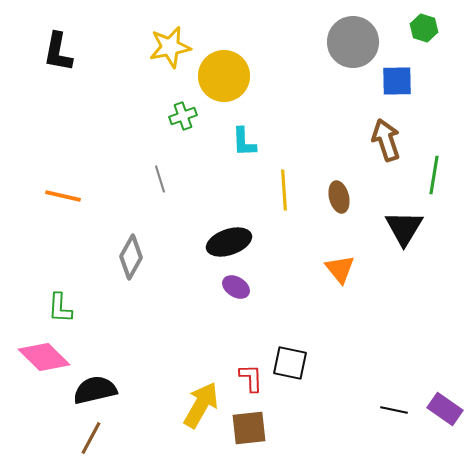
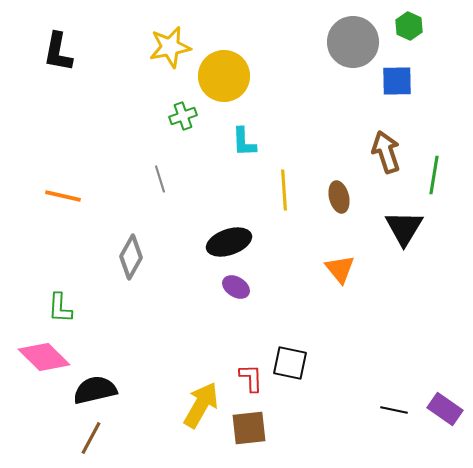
green hexagon: moved 15 px left, 2 px up; rotated 8 degrees clockwise
brown arrow: moved 12 px down
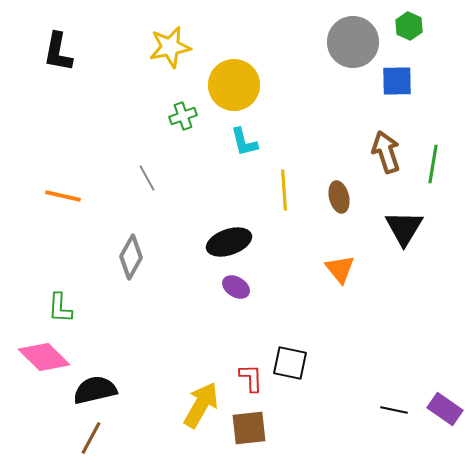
yellow circle: moved 10 px right, 9 px down
cyan L-shape: rotated 12 degrees counterclockwise
green line: moved 1 px left, 11 px up
gray line: moved 13 px left, 1 px up; rotated 12 degrees counterclockwise
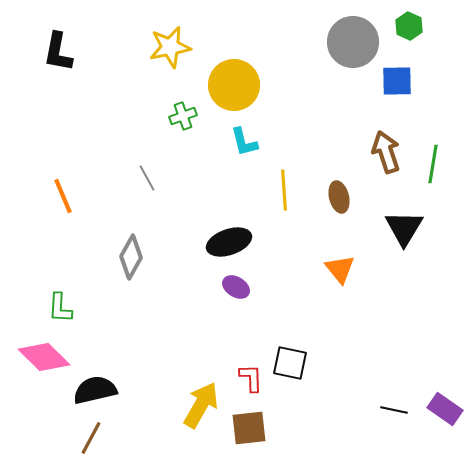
orange line: rotated 54 degrees clockwise
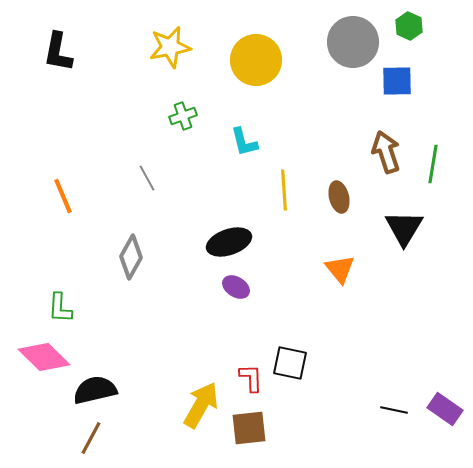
yellow circle: moved 22 px right, 25 px up
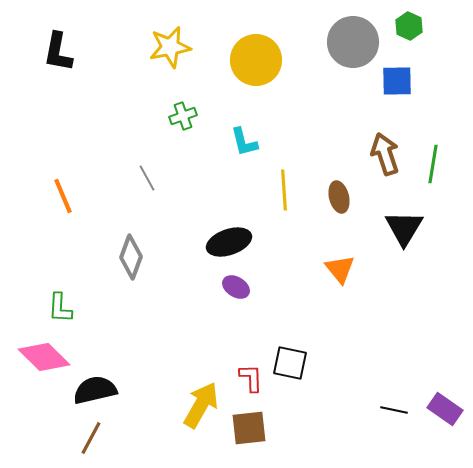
brown arrow: moved 1 px left, 2 px down
gray diamond: rotated 9 degrees counterclockwise
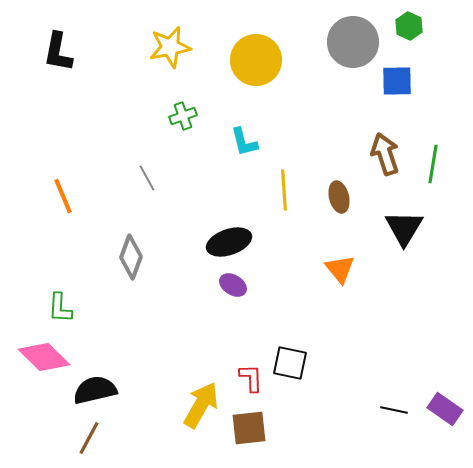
purple ellipse: moved 3 px left, 2 px up
brown line: moved 2 px left
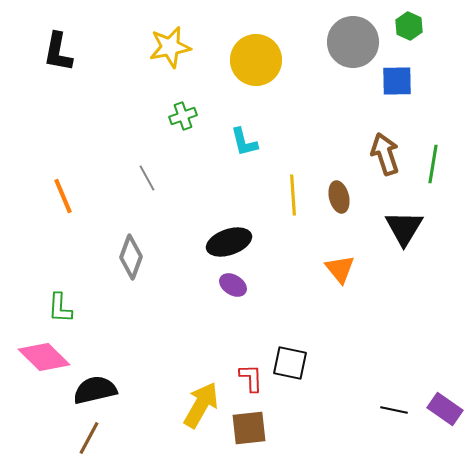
yellow line: moved 9 px right, 5 px down
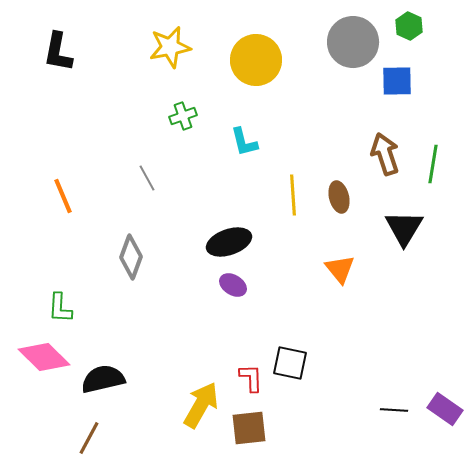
black semicircle: moved 8 px right, 11 px up
black line: rotated 8 degrees counterclockwise
